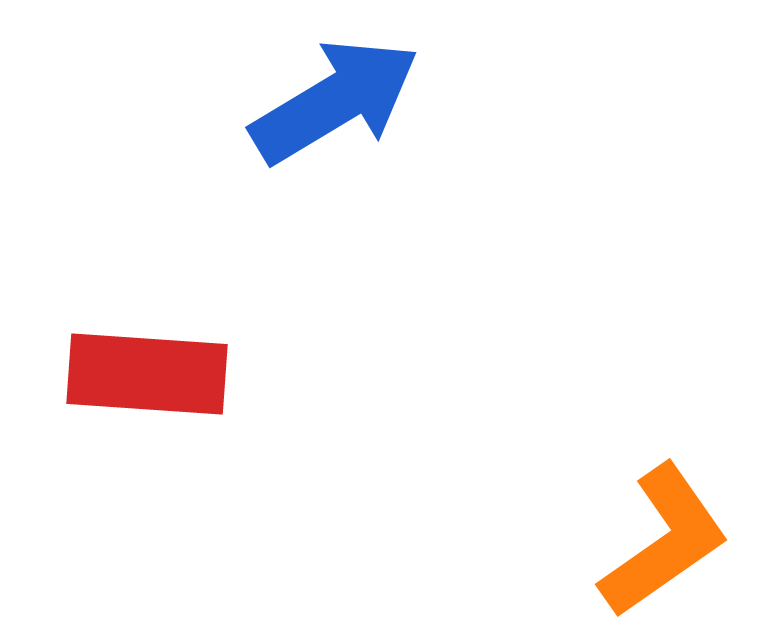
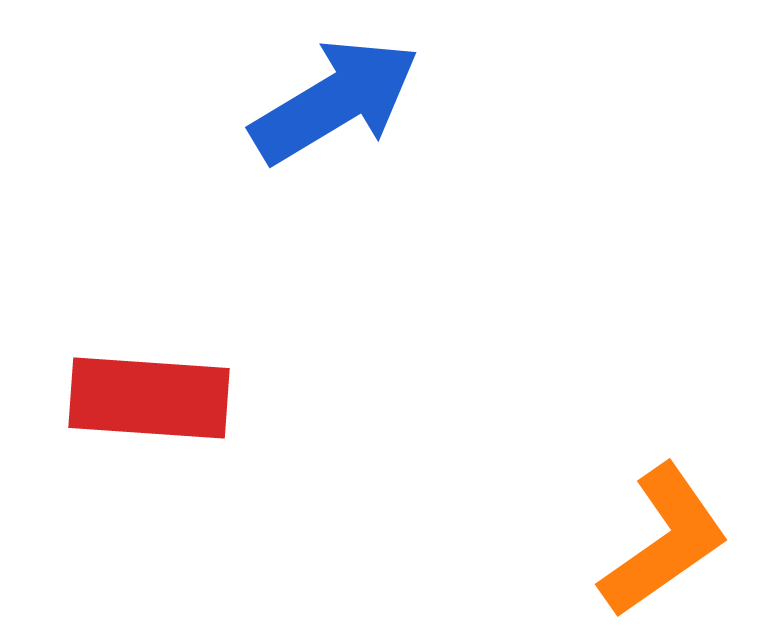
red rectangle: moved 2 px right, 24 px down
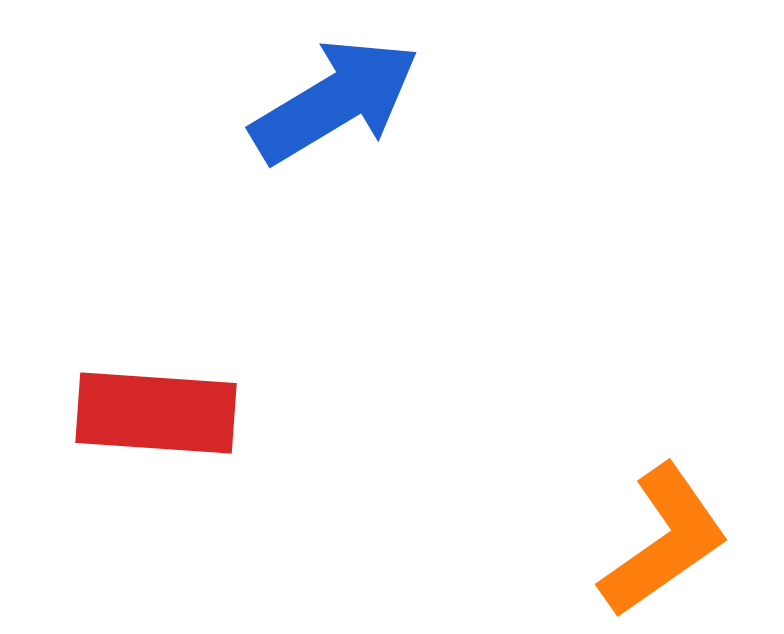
red rectangle: moved 7 px right, 15 px down
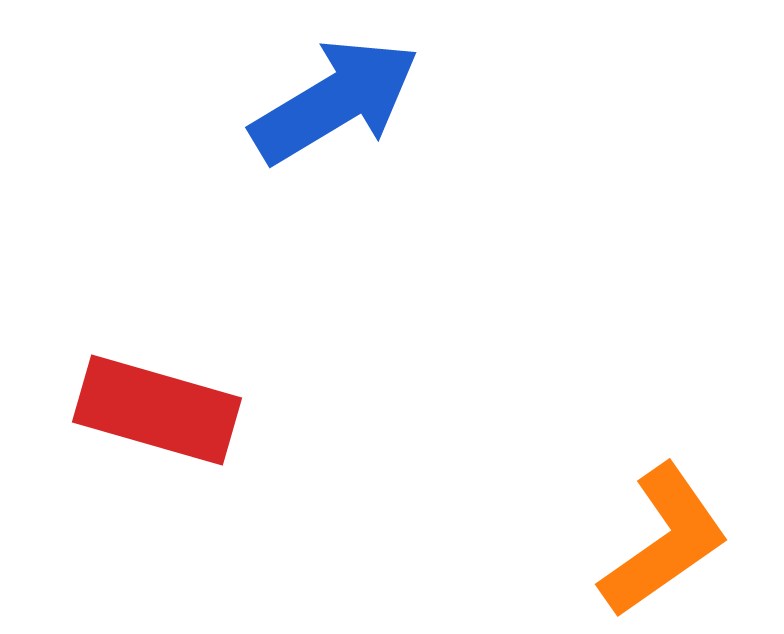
red rectangle: moved 1 px right, 3 px up; rotated 12 degrees clockwise
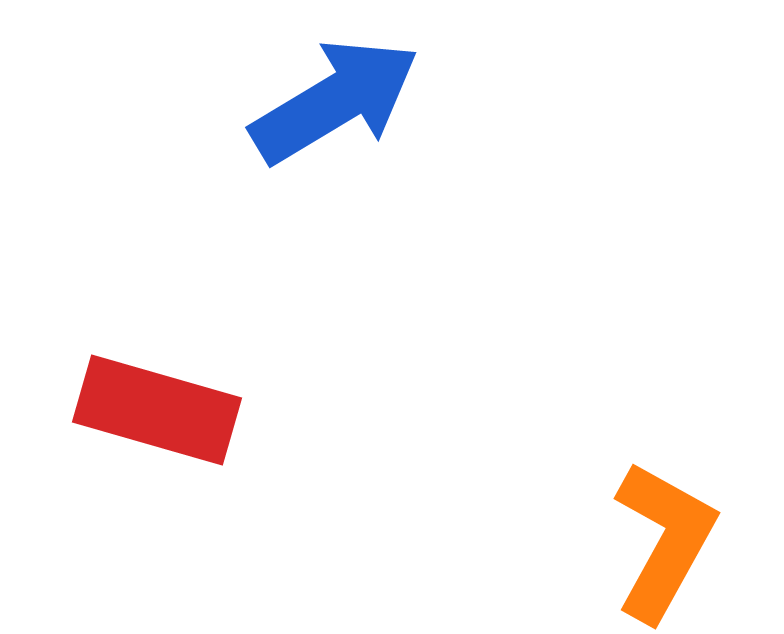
orange L-shape: rotated 26 degrees counterclockwise
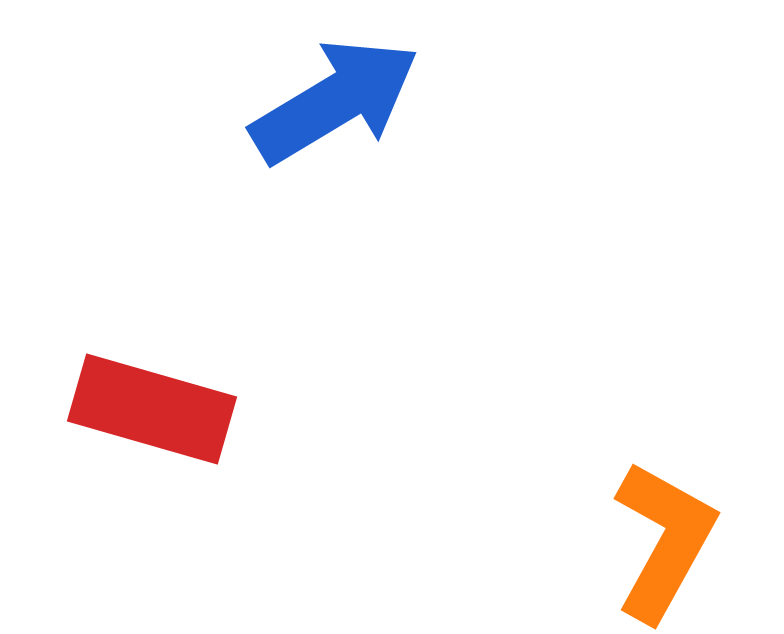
red rectangle: moved 5 px left, 1 px up
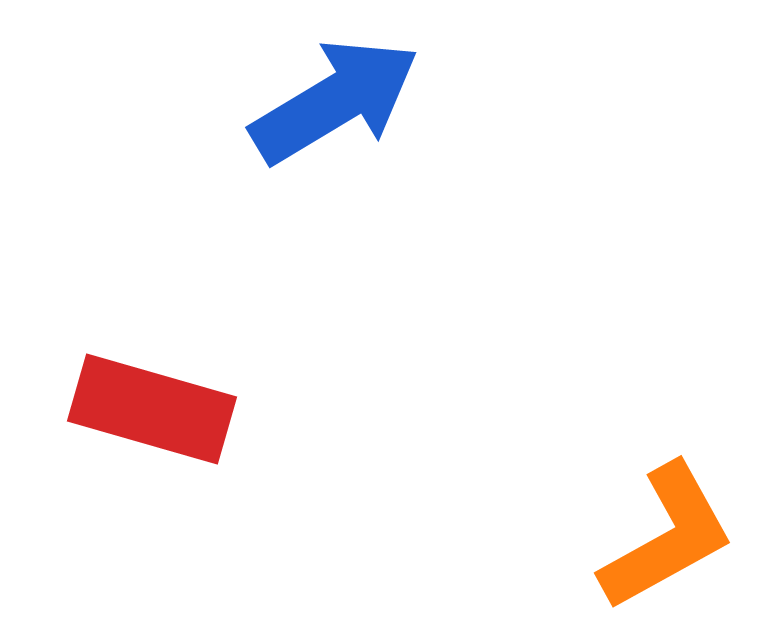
orange L-shape: moved 3 px right, 4 px up; rotated 32 degrees clockwise
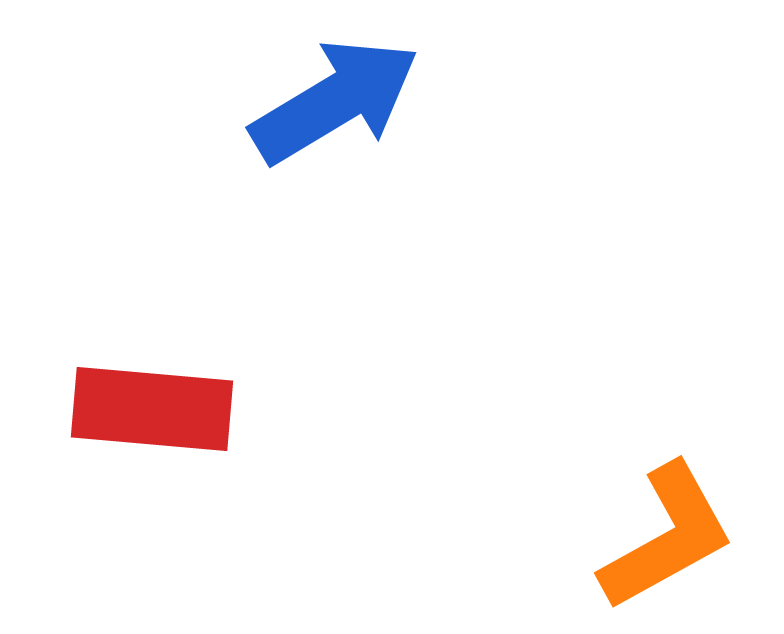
red rectangle: rotated 11 degrees counterclockwise
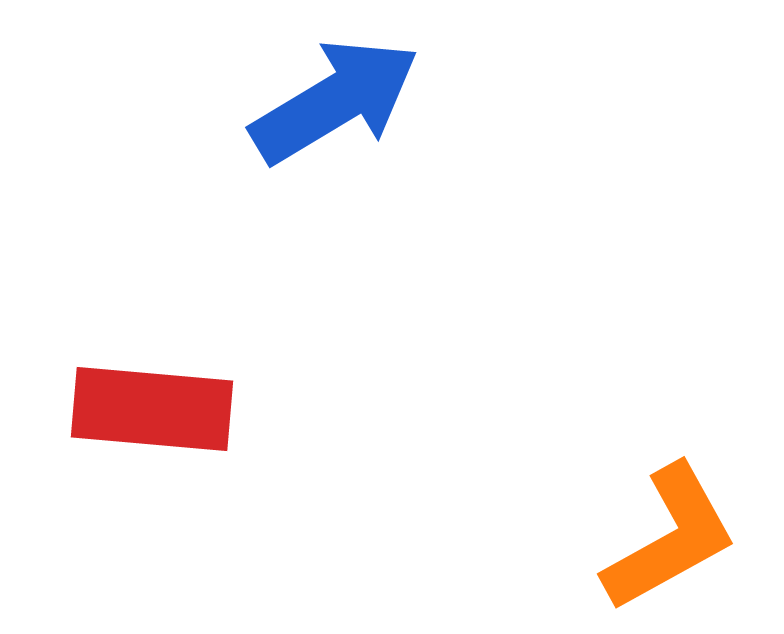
orange L-shape: moved 3 px right, 1 px down
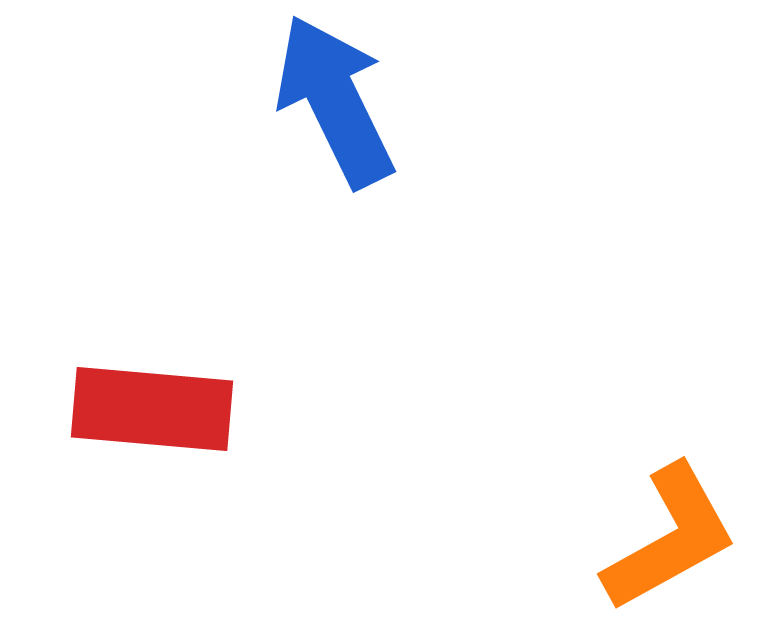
blue arrow: rotated 85 degrees counterclockwise
